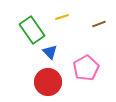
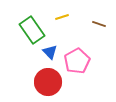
brown line: rotated 40 degrees clockwise
pink pentagon: moved 9 px left, 7 px up
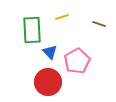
green rectangle: rotated 32 degrees clockwise
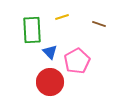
red circle: moved 2 px right
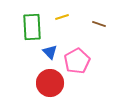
green rectangle: moved 3 px up
red circle: moved 1 px down
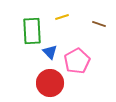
green rectangle: moved 4 px down
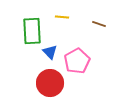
yellow line: rotated 24 degrees clockwise
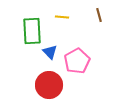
brown line: moved 9 px up; rotated 56 degrees clockwise
red circle: moved 1 px left, 2 px down
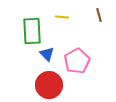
blue triangle: moved 3 px left, 2 px down
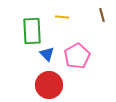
brown line: moved 3 px right
pink pentagon: moved 5 px up
